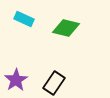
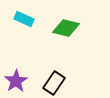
purple star: moved 1 px down
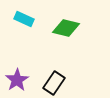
purple star: moved 1 px right, 1 px up
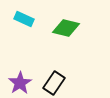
purple star: moved 3 px right, 3 px down
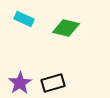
black rectangle: moved 1 px left; rotated 40 degrees clockwise
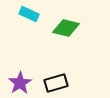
cyan rectangle: moved 5 px right, 5 px up
black rectangle: moved 3 px right
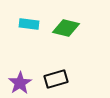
cyan rectangle: moved 10 px down; rotated 18 degrees counterclockwise
black rectangle: moved 4 px up
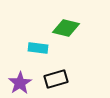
cyan rectangle: moved 9 px right, 24 px down
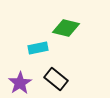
cyan rectangle: rotated 18 degrees counterclockwise
black rectangle: rotated 55 degrees clockwise
